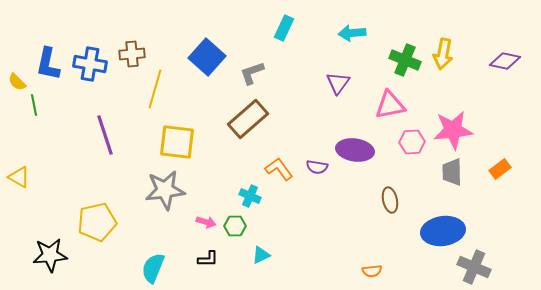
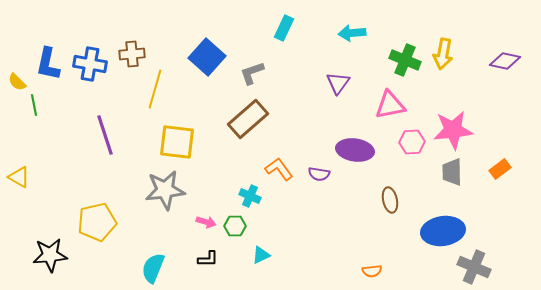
purple semicircle: moved 2 px right, 7 px down
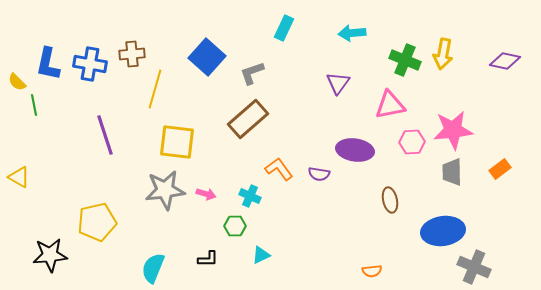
pink arrow: moved 28 px up
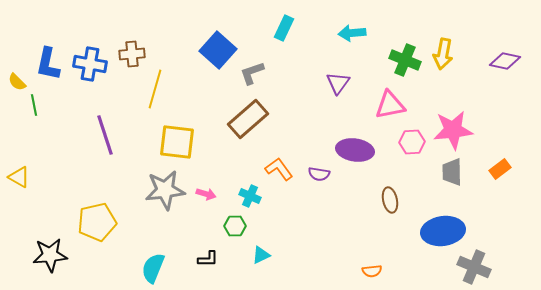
blue square: moved 11 px right, 7 px up
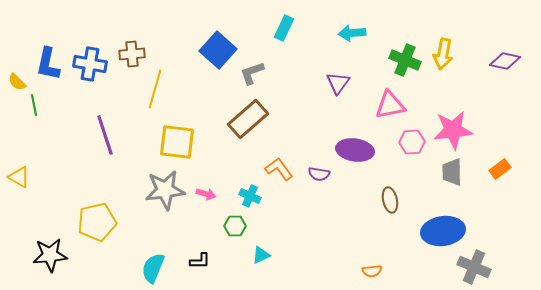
black L-shape: moved 8 px left, 2 px down
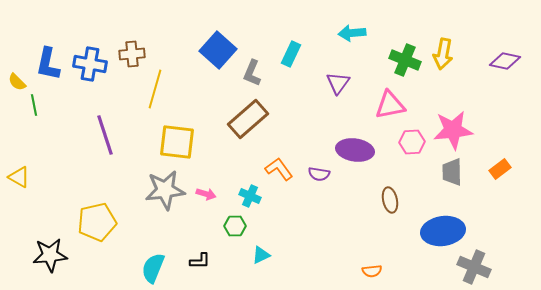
cyan rectangle: moved 7 px right, 26 px down
gray L-shape: rotated 48 degrees counterclockwise
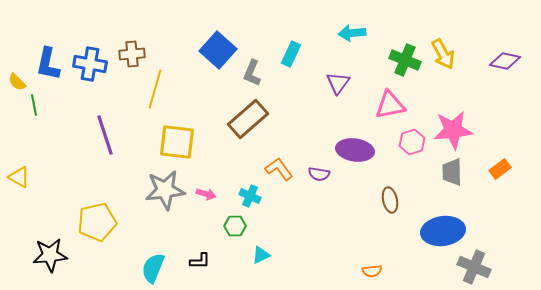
yellow arrow: rotated 40 degrees counterclockwise
pink hexagon: rotated 15 degrees counterclockwise
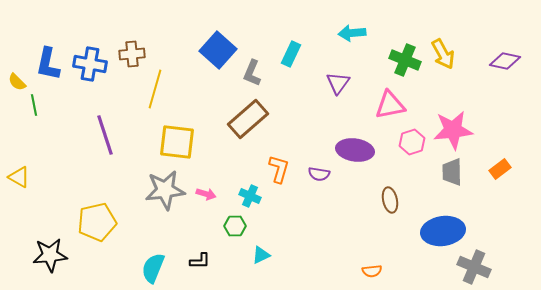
orange L-shape: rotated 52 degrees clockwise
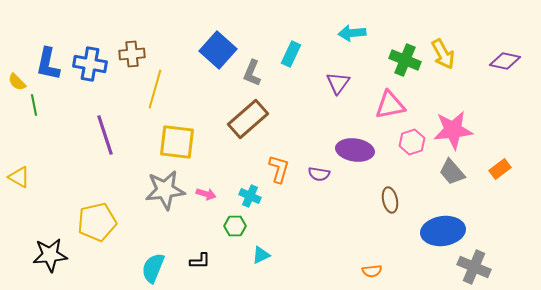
gray trapezoid: rotated 40 degrees counterclockwise
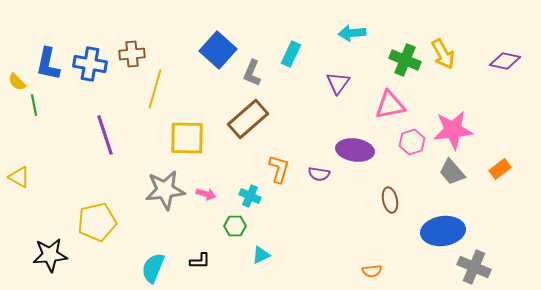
yellow square: moved 10 px right, 4 px up; rotated 6 degrees counterclockwise
